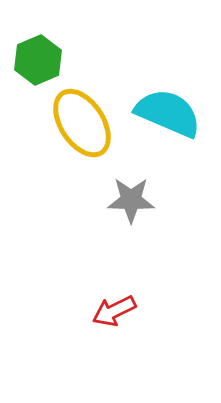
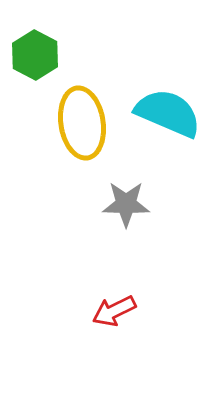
green hexagon: moved 3 px left, 5 px up; rotated 9 degrees counterclockwise
yellow ellipse: rotated 24 degrees clockwise
gray star: moved 5 px left, 4 px down
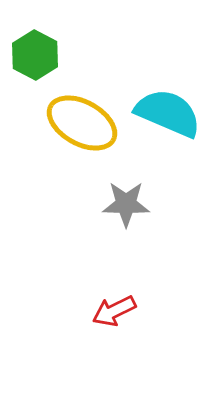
yellow ellipse: rotated 52 degrees counterclockwise
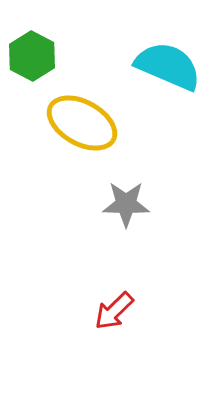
green hexagon: moved 3 px left, 1 px down
cyan semicircle: moved 47 px up
red arrow: rotated 18 degrees counterclockwise
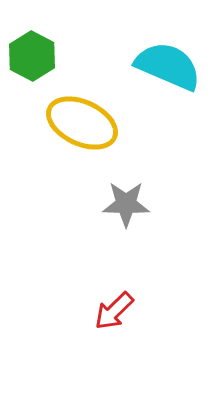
yellow ellipse: rotated 4 degrees counterclockwise
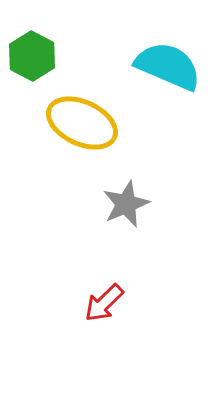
gray star: rotated 24 degrees counterclockwise
red arrow: moved 10 px left, 8 px up
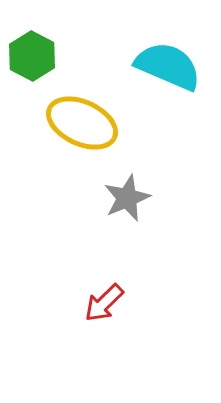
gray star: moved 1 px right, 6 px up
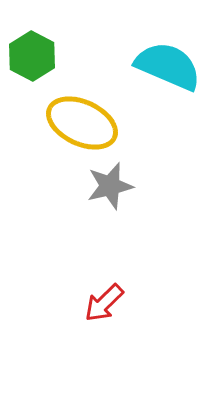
gray star: moved 17 px left, 12 px up; rotated 9 degrees clockwise
